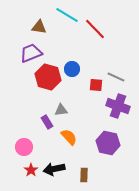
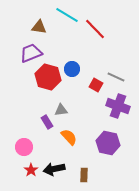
red square: rotated 24 degrees clockwise
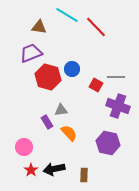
red line: moved 1 px right, 2 px up
gray line: rotated 24 degrees counterclockwise
orange semicircle: moved 4 px up
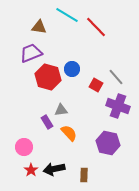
gray line: rotated 48 degrees clockwise
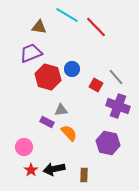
purple rectangle: rotated 32 degrees counterclockwise
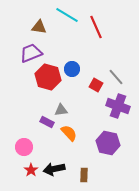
red line: rotated 20 degrees clockwise
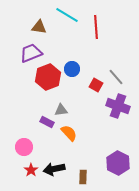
red line: rotated 20 degrees clockwise
red hexagon: rotated 25 degrees clockwise
purple hexagon: moved 10 px right, 20 px down; rotated 15 degrees clockwise
brown rectangle: moved 1 px left, 2 px down
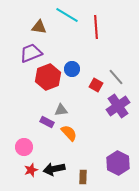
purple cross: rotated 35 degrees clockwise
red star: rotated 16 degrees clockwise
